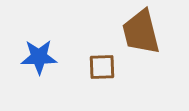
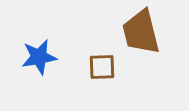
blue star: rotated 9 degrees counterclockwise
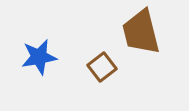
brown square: rotated 36 degrees counterclockwise
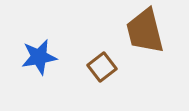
brown trapezoid: moved 4 px right, 1 px up
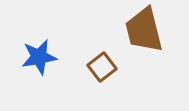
brown trapezoid: moved 1 px left, 1 px up
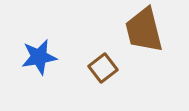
brown square: moved 1 px right, 1 px down
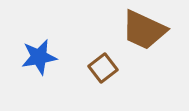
brown trapezoid: rotated 51 degrees counterclockwise
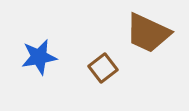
brown trapezoid: moved 4 px right, 3 px down
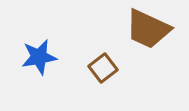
brown trapezoid: moved 4 px up
